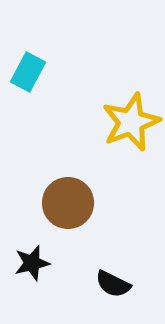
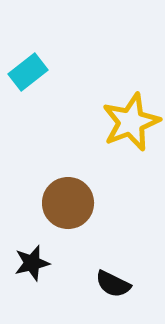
cyan rectangle: rotated 24 degrees clockwise
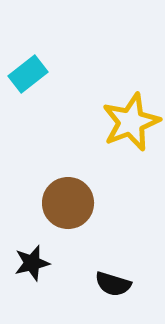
cyan rectangle: moved 2 px down
black semicircle: rotated 9 degrees counterclockwise
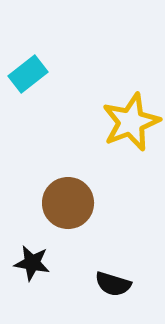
black star: rotated 24 degrees clockwise
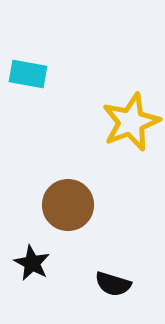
cyan rectangle: rotated 48 degrees clockwise
brown circle: moved 2 px down
black star: rotated 18 degrees clockwise
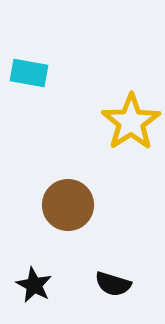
cyan rectangle: moved 1 px right, 1 px up
yellow star: rotated 12 degrees counterclockwise
black star: moved 2 px right, 22 px down
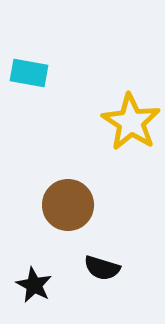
yellow star: rotated 6 degrees counterclockwise
black semicircle: moved 11 px left, 16 px up
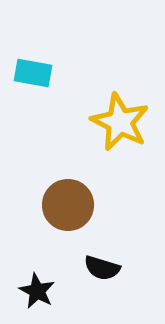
cyan rectangle: moved 4 px right
yellow star: moved 11 px left; rotated 6 degrees counterclockwise
black star: moved 3 px right, 6 px down
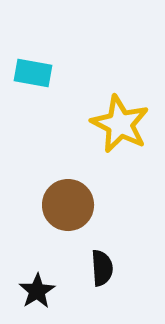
yellow star: moved 2 px down
black semicircle: rotated 111 degrees counterclockwise
black star: rotated 12 degrees clockwise
